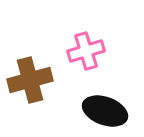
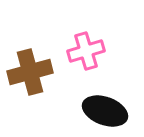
brown cross: moved 8 px up
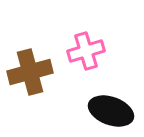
black ellipse: moved 6 px right
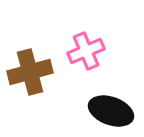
pink cross: rotated 6 degrees counterclockwise
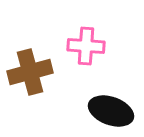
pink cross: moved 5 px up; rotated 27 degrees clockwise
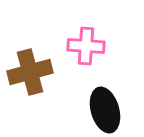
black ellipse: moved 6 px left, 1 px up; rotated 54 degrees clockwise
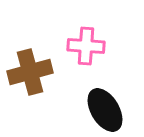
black ellipse: rotated 15 degrees counterclockwise
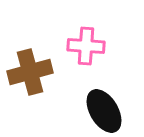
black ellipse: moved 1 px left, 1 px down
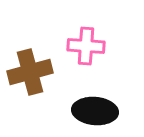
black ellipse: moved 9 px left; rotated 54 degrees counterclockwise
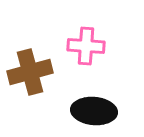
black ellipse: moved 1 px left
